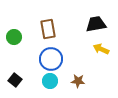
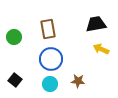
cyan circle: moved 3 px down
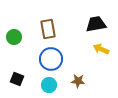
black square: moved 2 px right, 1 px up; rotated 16 degrees counterclockwise
cyan circle: moved 1 px left, 1 px down
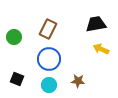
brown rectangle: rotated 36 degrees clockwise
blue circle: moved 2 px left
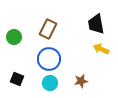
black trapezoid: rotated 90 degrees counterclockwise
brown star: moved 3 px right; rotated 16 degrees counterclockwise
cyan circle: moved 1 px right, 2 px up
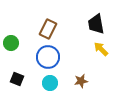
green circle: moved 3 px left, 6 px down
yellow arrow: rotated 21 degrees clockwise
blue circle: moved 1 px left, 2 px up
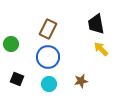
green circle: moved 1 px down
cyan circle: moved 1 px left, 1 px down
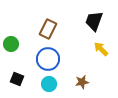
black trapezoid: moved 2 px left, 3 px up; rotated 30 degrees clockwise
blue circle: moved 2 px down
brown star: moved 1 px right, 1 px down
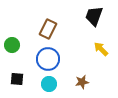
black trapezoid: moved 5 px up
green circle: moved 1 px right, 1 px down
black square: rotated 16 degrees counterclockwise
